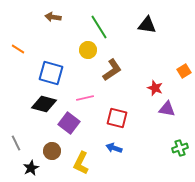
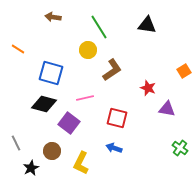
red star: moved 7 px left
green cross: rotated 35 degrees counterclockwise
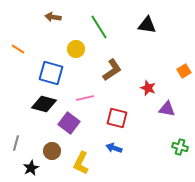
yellow circle: moved 12 px left, 1 px up
gray line: rotated 42 degrees clockwise
green cross: moved 1 px up; rotated 21 degrees counterclockwise
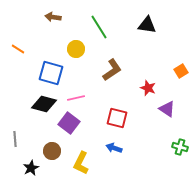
orange square: moved 3 px left
pink line: moved 9 px left
purple triangle: rotated 24 degrees clockwise
gray line: moved 1 px left, 4 px up; rotated 21 degrees counterclockwise
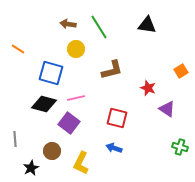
brown arrow: moved 15 px right, 7 px down
brown L-shape: rotated 20 degrees clockwise
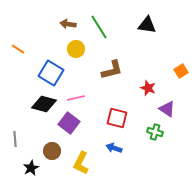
blue square: rotated 15 degrees clockwise
green cross: moved 25 px left, 15 px up
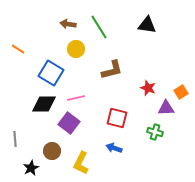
orange square: moved 21 px down
black diamond: rotated 15 degrees counterclockwise
purple triangle: moved 1 px left, 1 px up; rotated 36 degrees counterclockwise
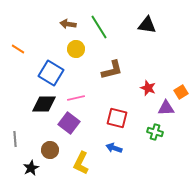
brown circle: moved 2 px left, 1 px up
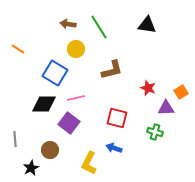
blue square: moved 4 px right
yellow L-shape: moved 8 px right
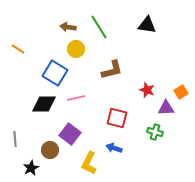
brown arrow: moved 3 px down
red star: moved 1 px left, 2 px down
purple square: moved 1 px right, 11 px down
